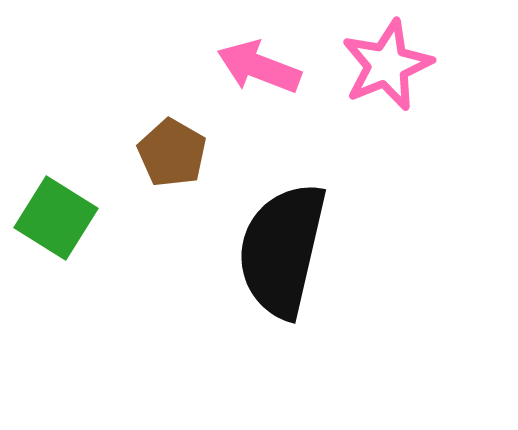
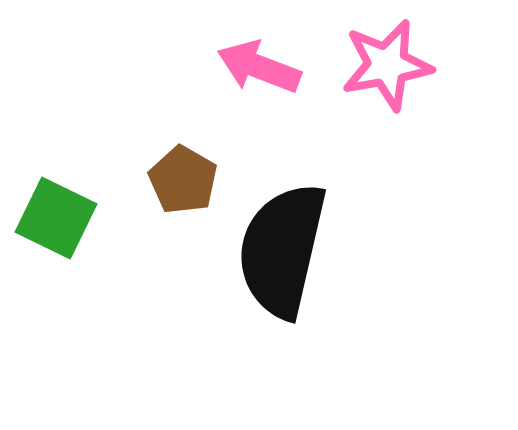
pink star: rotated 12 degrees clockwise
brown pentagon: moved 11 px right, 27 px down
green square: rotated 6 degrees counterclockwise
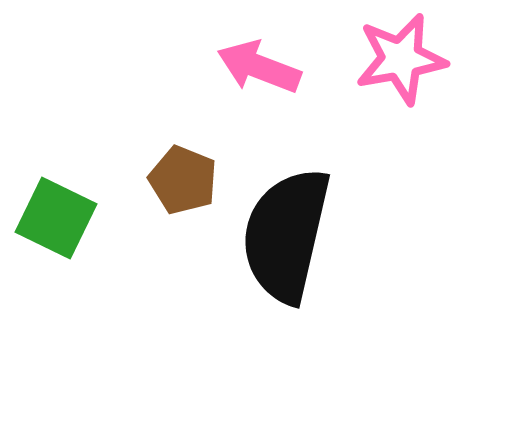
pink star: moved 14 px right, 6 px up
brown pentagon: rotated 8 degrees counterclockwise
black semicircle: moved 4 px right, 15 px up
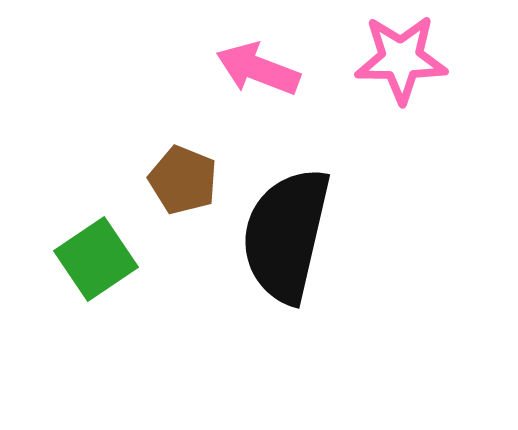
pink star: rotated 10 degrees clockwise
pink arrow: moved 1 px left, 2 px down
green square: moved 40 px right, 41 px down; rotated 30 degrees clockwise
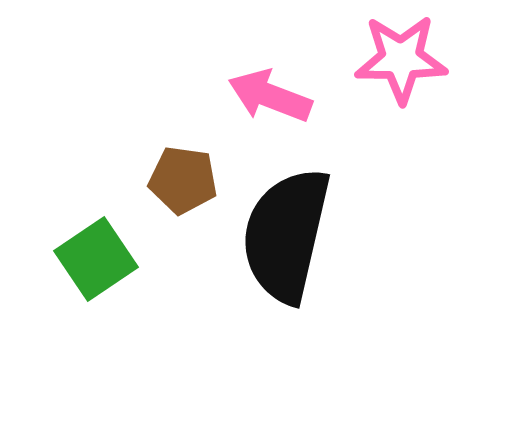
pink arrow: moved 12 px right, 27 px down
brown pentagon: rotated 14 degrees counterclockwise
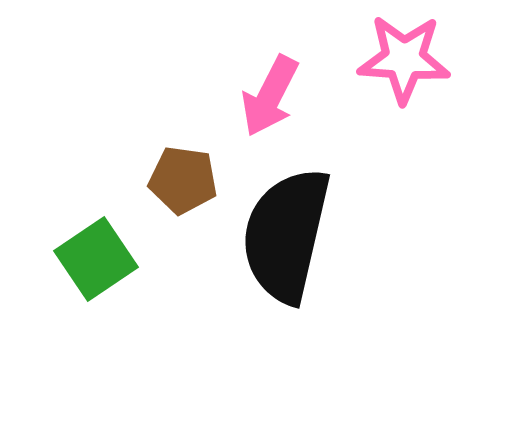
pink star: moved 3 px right; rotated 4 degrees clockwise
pink arrow: rotated 84 degrees counterclockwise
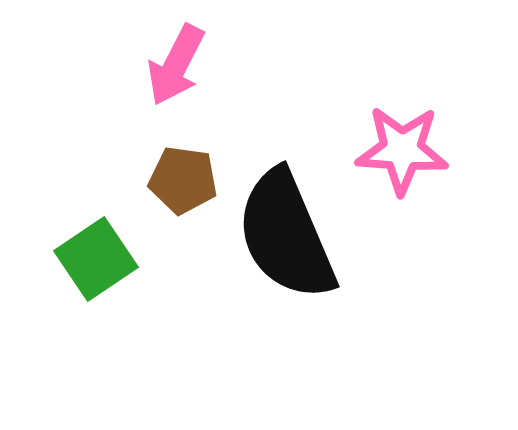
pink star: moved 2 px left, 91 px down
pink arrow: moved 94 px left, 31 px up
black semicircle: rotated 36 degrees counterclockwise
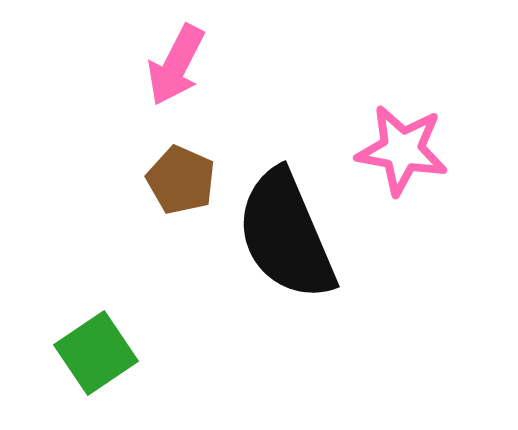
pink star: rotated 6 degrees clockwise
brown pentagon: moved 2 px left; rotated 16 degrees clockwise
green square: moved 94 px down
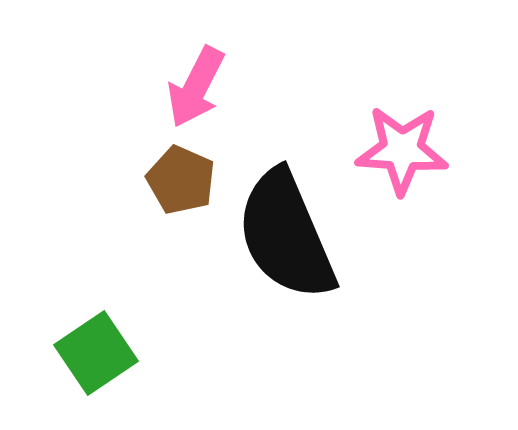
pink arrow: moved 20 px right, 22 px down
pink star: rotated 6 degrees counterclockwise
